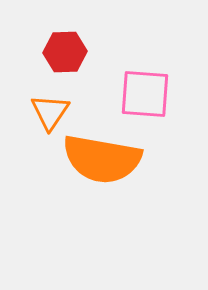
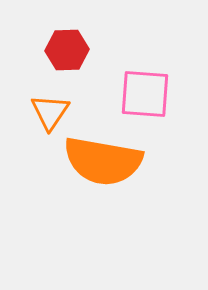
red hexagon: moved 2 px right, 2 px up
orange semicircle: moved 1 px right, 2 px down
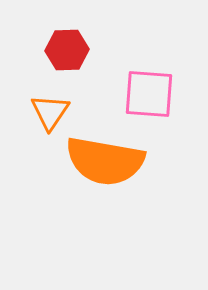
pink square: moved 4 px right
orange semicircle: moved 2 px right
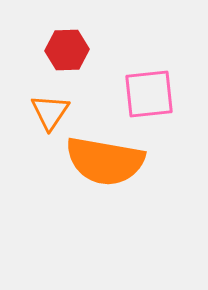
pink square: rotated 10 degrees counterclockwise
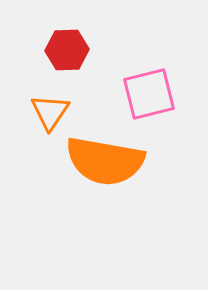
pink square: rotated 8 degrees counterclockwise
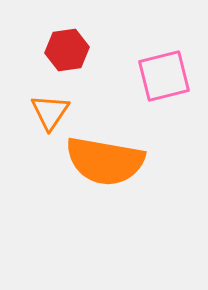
red hexagon: rotated 6 degrees counterclockwise
pink square: moved 15 px right, 18 px up
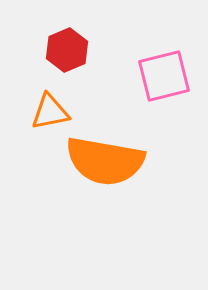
red hexagon: rotated 15 degrees counterclockwise
orange triangle: rotated 45 degrees clockwise
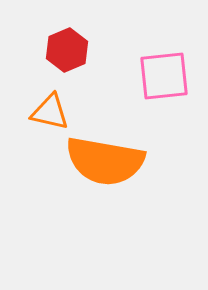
pink square: rotated 8 degrees clockwise
orange triangle: rotated 24 degrees clockwise
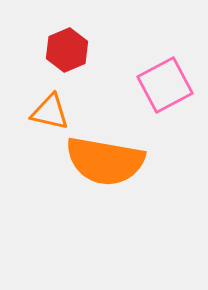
pink square: moved 1 px right, 9 px down; rotated 22 degrees counterclockwise
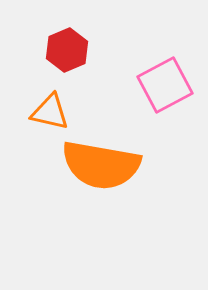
orange semicircle: moved 4 px left, 4 px down
